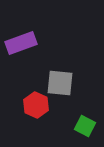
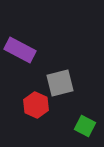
purple rectangle: moved 1 px left, 7 px down; rotated 48 degrees clockwise
gray square: rotated 20 degrees counterclockwise
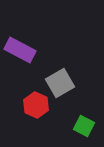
gray square: rotated 16 degrees counterclockwise
green square: moved 1 px left
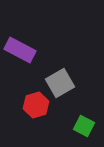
red hexagon: rotated 20 degrees clockwise
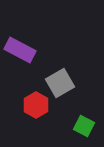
red hexagon: rotated 15 degrees counterclockwise
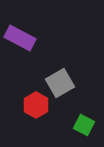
purple rectangle: moved 12 px up
green square: moved 1 px up
